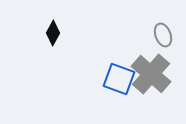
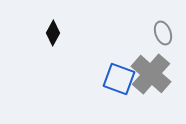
gray ellipse: moved 2 px up
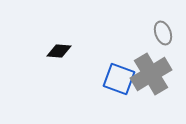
black diamond: moved 6 px right, 18 px down; rotated 65 degrees clockwise
gray cross: rotated 18 degrees clockwise
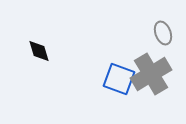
black diamond: moved 20 px left; rotated 70 degrees clockwise
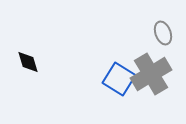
black diamond: moved 11 px left, 11 px down
blue square: rotated 12 degrees clockwise
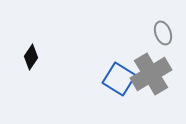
black diamond: moved 3 px right, 5 px up; rotated 50 degrees clockwise
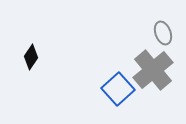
gray cross: moved 2 px right, 4 px up; rotated 9 degrees counterclockwise
blue square: moved 1 px left, 10 px down; rotated 16 degrees clockwise
